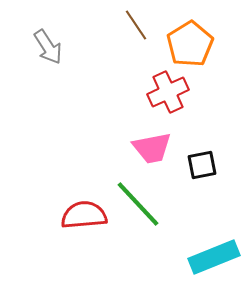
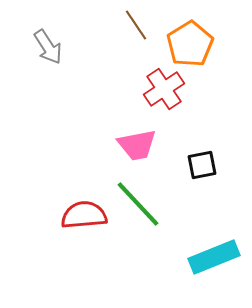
red cross: moved 4 px left, 3 px up; rotated 9 degrees counterclockwise
pink trapezoid: moved 15 px left, 3 px up
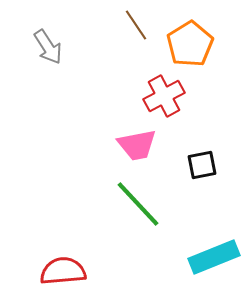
red cross: moved 7 px down; rotated 6 degrees clockwise
red semicircle: moved 21 px left, 56 px down
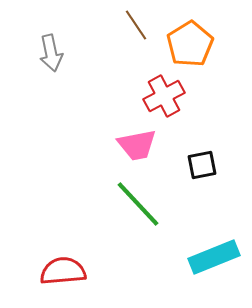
gray arrow: moved 3 px right, 6 px down; rotated 21 degrees clockwise
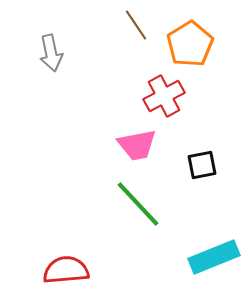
red semicircle: moved 3 px right, 1 px up
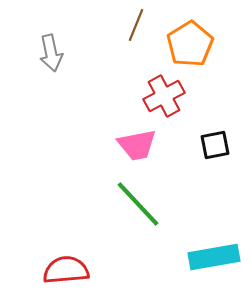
brown line: rotated 56 degrees clockwise
black square: moved 13 px right, 20 px up
cyan rectangle: rotated 12 degrees clockwise
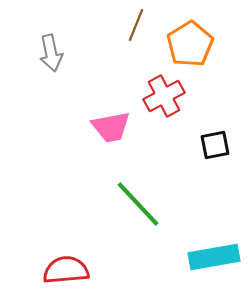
pink trapezoid: moved 26 px left, 18 px up
